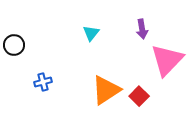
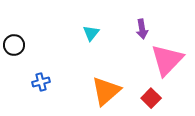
blue cross: moved 2 px left
orange triangle: moved 1 px down; rotated 8 degrees counterclockwise
red square: moved 12 px right, 2 px down
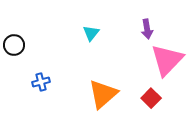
purple arrow: moved 5 px right
orange triangle: moved 3 px left, 3 px down
